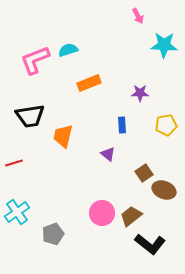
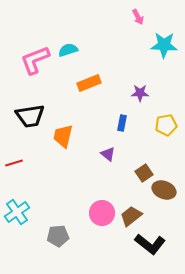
pink arrow: moved 1 px down
blue rectangle: moved 2 px up; rotated 14 degrees clockwise
gray pentagon: moved 5 px right, 2 px down; rotated 15 degrees clockwise
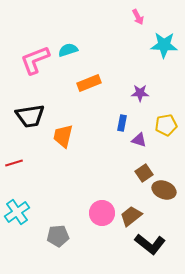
purple triangle: moved 31 px right, 14 px up; rotated 21 degrees counterclockwise
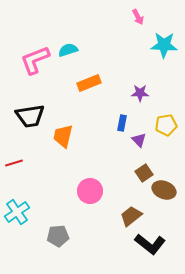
purple triangle: rotated 28 degrees clockwise
pink circle: moved 12 px left, 22 px up
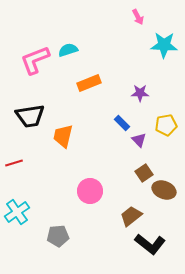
blue rectangle: rotated 56 degrees counterclockwise
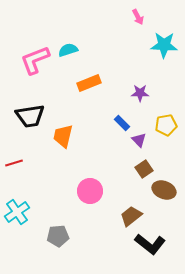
brown square: moved 4 px up
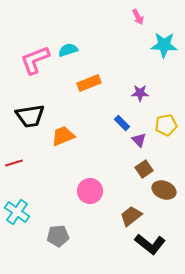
orange trapezoid: rotated 55 degrees clockwise
cyan cross: rotated 20 degrees counterclockwise
